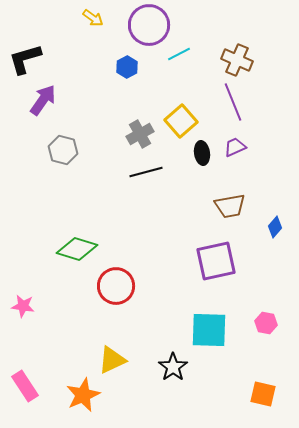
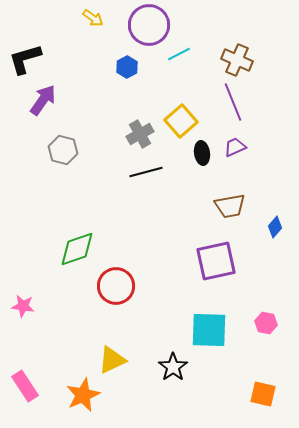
green diamond: rotated 36 degrees counterclockwise
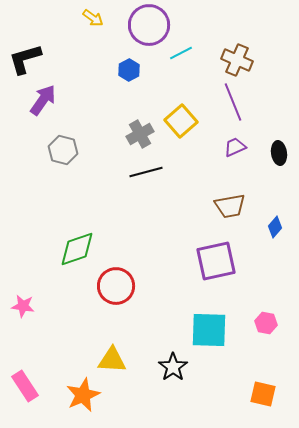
cyan line: moved 2 px right, 1 px up
blue hexagon: moved 2 px right, 3 px down
black ellipse: moved 77 px right
yellow triangle: rotated 28 degrees clockwise
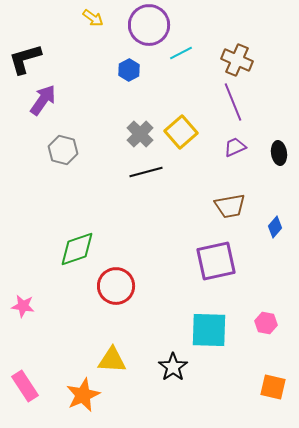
yellow square: moved 11 px down
gray cross: rotated 16 degrees counterclockwise
orange square: moved 10 px right, 7 px up
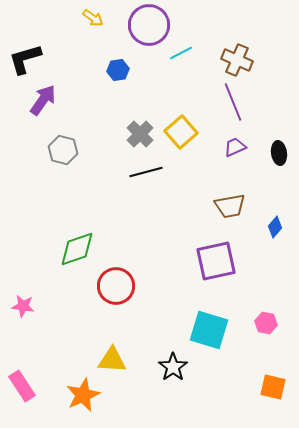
blue hexagon: moved 11 px left; rotated 20 degrees clockwise
cyan square: rotated 15 degrees clockwise
pink rectangle: moved 3 px left
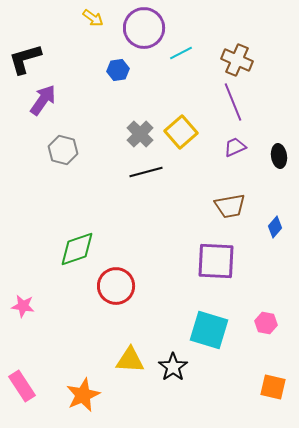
purple circle: moved 5 px left, 3 px down
black ellipse: moved 3 px down
purple square: rotated 15 degrees clockwise
yellow triangle: moved 18 px right
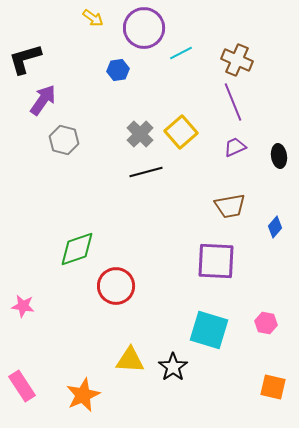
gray hexagon: moved 1 px right, 10 px up
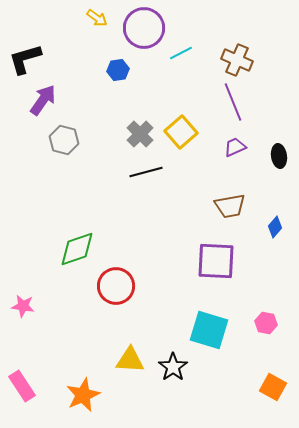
yellow arrow: moved 4 px right
orange square: rotated 16 degrees clockwise
